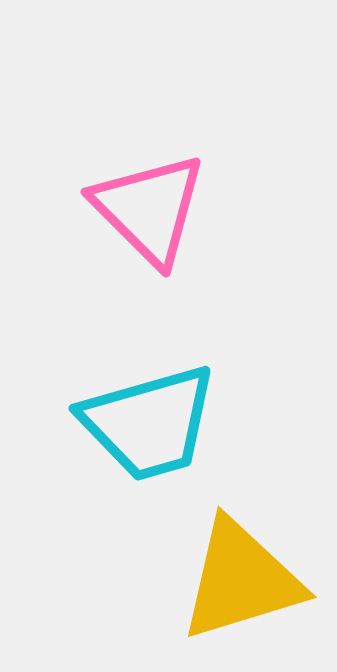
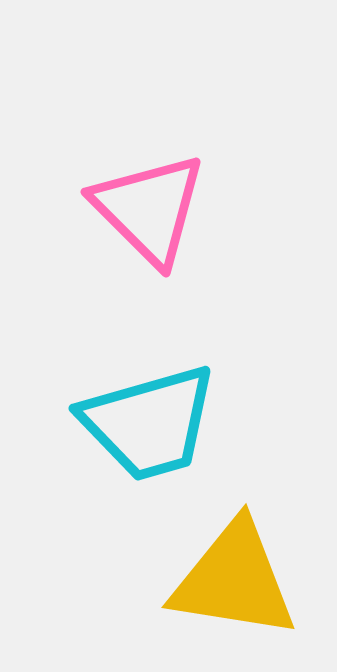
yellow triangle: moved 7 px left; rotated 26 degrees clockwise
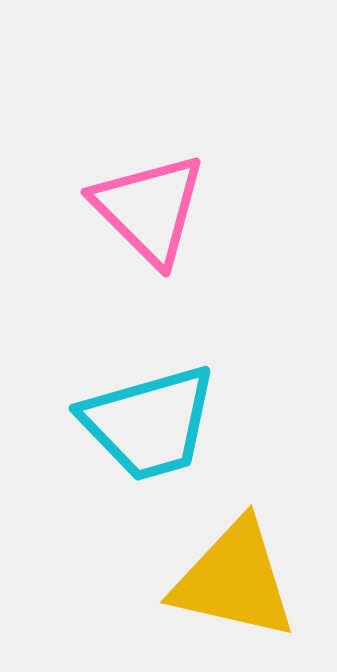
yellow triangle: rotated 4 degrees clockwise
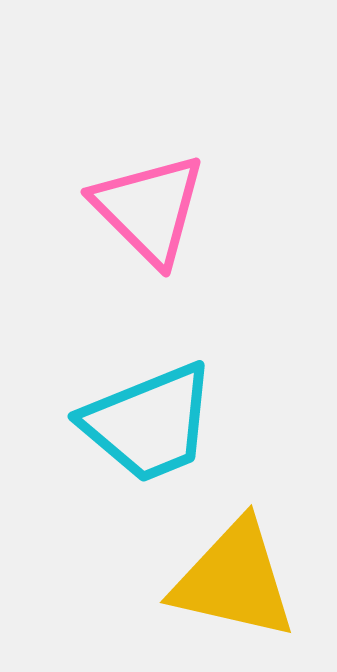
cyan trapezoid: rotated 6 degrees counterclockwise
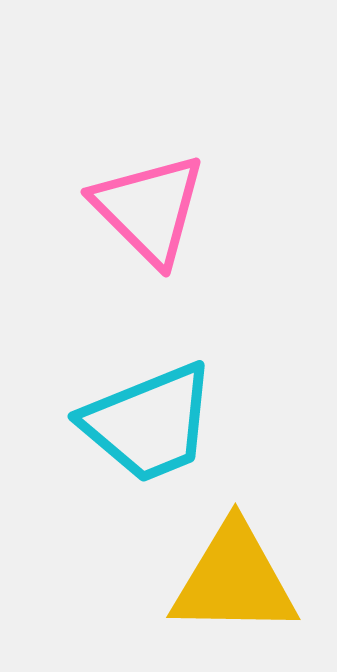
yellow triangle: rotated 12 degrees counterclockwise
